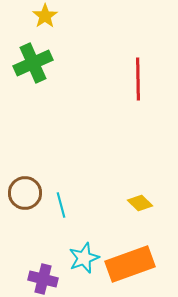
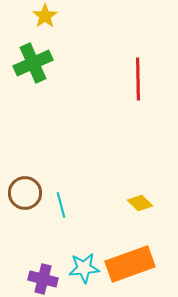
cyan star: moved 10 px down; rotated 16 degrees clockwise
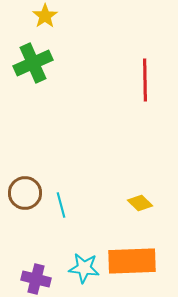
red line: moved 7 px right, 1 px down
orange rectangle: moved 2 px right, 3 px up; rotated 18 degrees clockwise
cyan star: rotated 12 degrees clockwise
purple cross: moved 7 px left
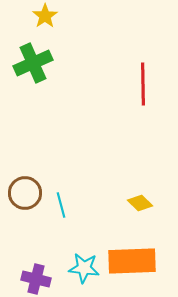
red line: moved 2 px left, 4 px down
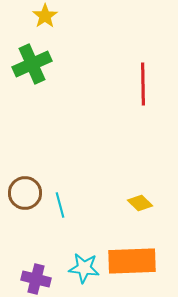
green cross: moved 1 px left, 1 px down
cyan line: moved 1 px left
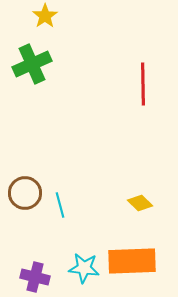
purple cross: moved 1 px left, 2 px up
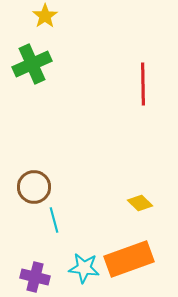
brown circle: moved 9 px right, 6 px up
cyan line: moved 6 px left, 15 px down
orange rectangle: moved 3 px left, 2 px up; rotated 18 degrees counterclockwise
